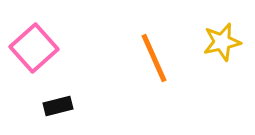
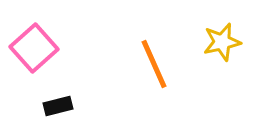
orange line: moved 6 px down
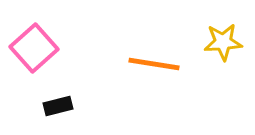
yellow star: moved 1 px right; rotated 9 degrees clockwise
orange line: rotated 57 degrees counterclockwise
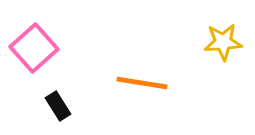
orange line: moved 12 px left, 19 px down
black rectangle: rotated 72 degrees clockwise
